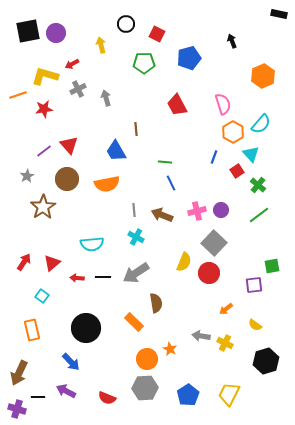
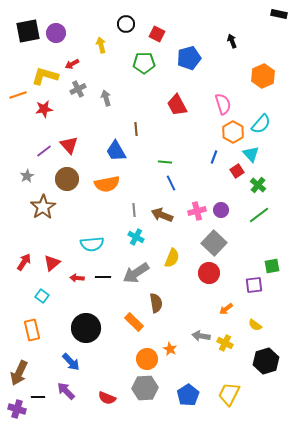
yellow semicircle at (184, 262): moved 12 px left, 4 px up
purple arrow at (66, 391): rotated 18 degrees clockwise
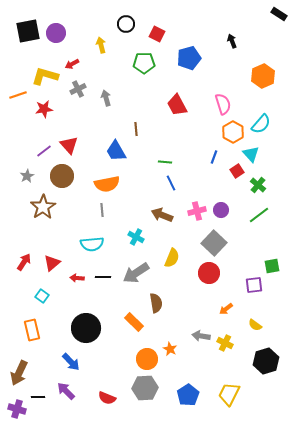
black rectangle at (279, 14): rotated 21 degrees clockwise
brown circle at (67, 179): moved 5 px left, 3 px up
gray line at (134, 210): moved 32 px left
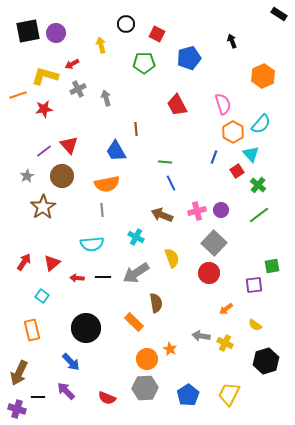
yellow semicircle at (172, 258): rotated 42 degrees counterclockwise
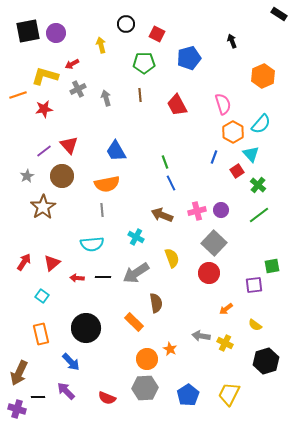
brown line at (136, 129): moved 4 px right, 34 px up
green line at (165, 162): rotated 64 degrees clockwise
orange rectangle at (32, 330): moved 9 px right, 4 px down
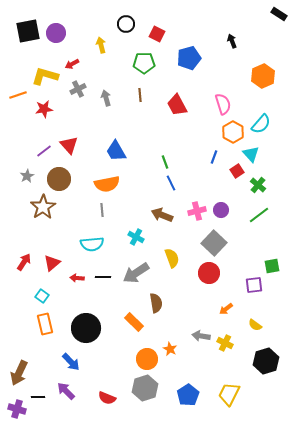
brown circle at (62, 176): moved 3 px left, 3 px down
orange rectangle at (41, 334): moved 4 px right, 10 px up
gray hexagon at (145, 388): rotated 15 degrees counterclockwise
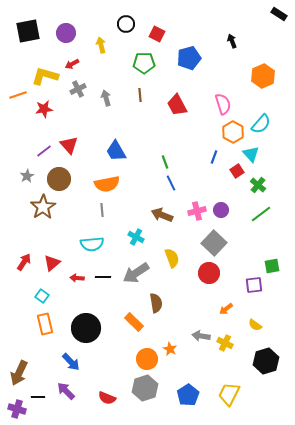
purple circle at (56, 33): moved 10 px right
green line at (259, 215): moved 2 px right, 1 px up
